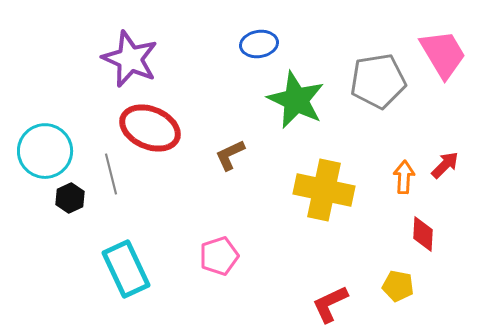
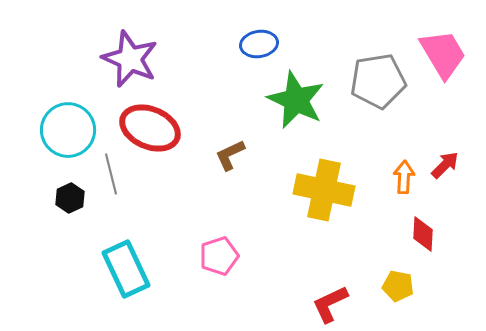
cyan circle: moved 23 px right, 21 px up
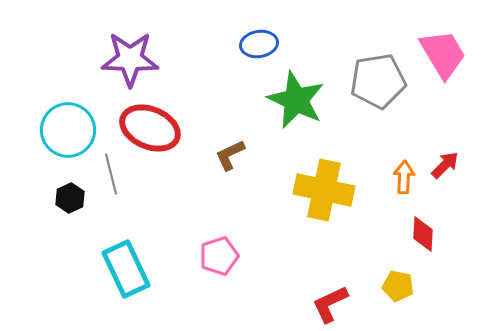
purple star: rotated 22 degrees counterclockwise
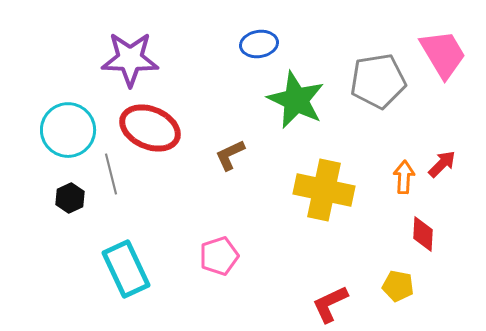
red arrow: moved 3 px left, 1 px up
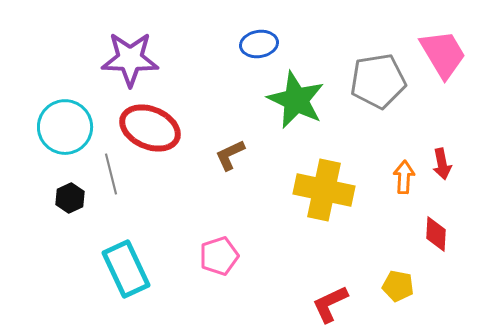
cyan circle: moved 3 px left, 3 px up
red arrow: rotated 124 degrees clockwise
red diamond: moved 13 px right
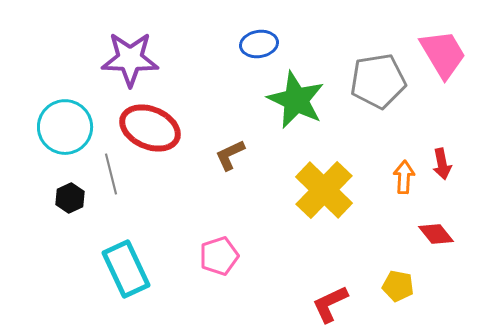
yellow cross: rotated 32 degrees clockwise
red diamond: rotated 42 degrees counterclockwise
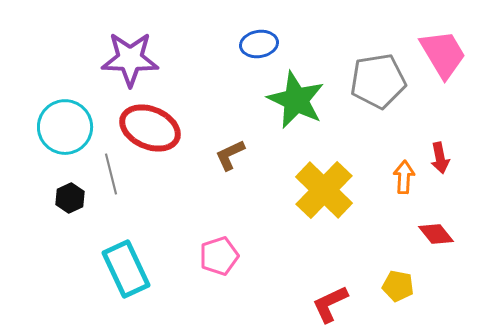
red arrow: moved 2 px left, 6 px up
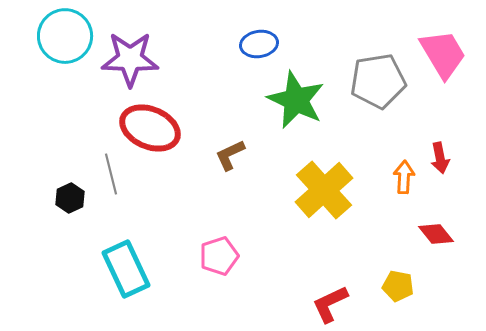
cyan circle: moved 91 px up
yellow cross: rotated 4 degrees clockwise
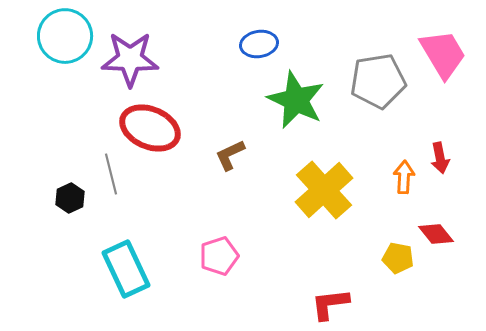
yellow pentagon: moved 28 px up
red L-shape: rotated 18 degrees clockwise
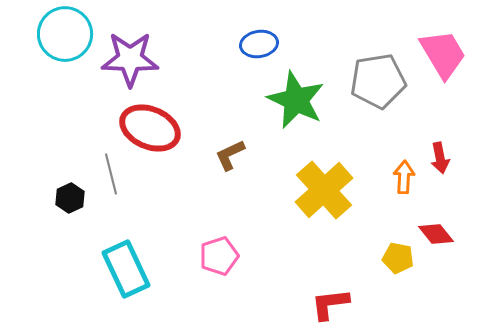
cyan circle: moved 2 px up
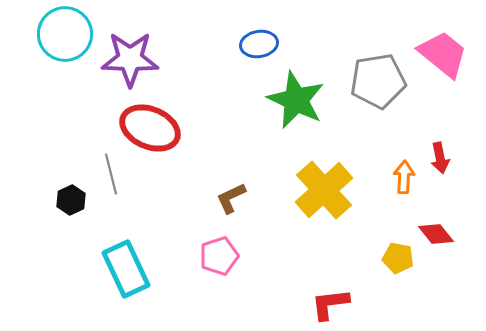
pink trapezoid: rotated 20 degrees counterclockwise
brown L-shape: moved 1 px right, 43 px down
black hexagon: moved 1 px right, 2 px down
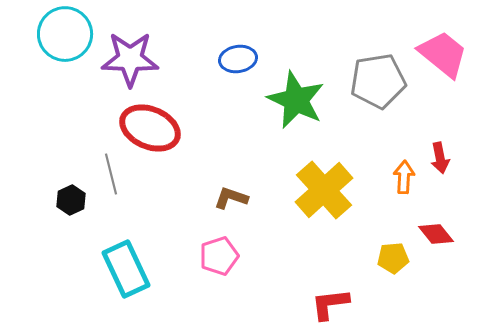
blue ellipse: moved 21 px left, 15 px down
brown L-shape: rotated 44 degrees clockwise
yellow pentagon: moved 5 px left; rotated 16 degrees counterclockwise
